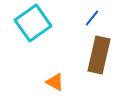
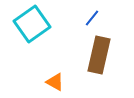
cyan square: moved 1 px left, 1 px down
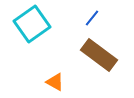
brown rectangle: rotated 66 degrees counterclockwise
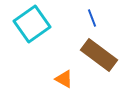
blue line: rotated 60 degrees counterclockwise
orange triangle: moved 9 px right, 3 px up
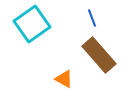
brown rectangle: rotated 12 degrees clockwise
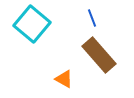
cyan square: rotated 15 degrees counterclockwise
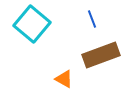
blue line: moved 1 px down
brown rectangle: moved 2 px right; rotated 69 degrees counterclockwise
